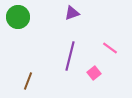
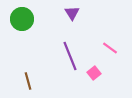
purple triangle: rotated 42 degrees counterclockwise
green circle: moved 4 px right, 2 px down
purple line: rotated 36 degrees counterclockwise
brown line: rotated 36 degrees counterclockwise
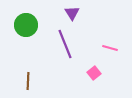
green circle: moved 4 px right, 6 px down
pink line: rotated 21 degrees counterclockwise
purple line: moved 5 px left, 12 px up
brown line: rotated 18 degrees clockwise
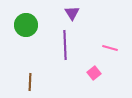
purple line: moved 1 px down; rotated 20 degrees clockwise
brown line: moved 2 px right, 1 px down
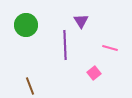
purple triangle: moved 9 px right, 8 px down
brown line: moved 4 px down; rotated 24 degrees counterclockwise
